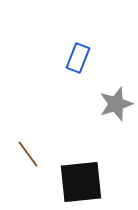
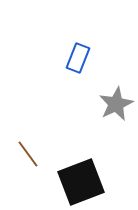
gray star: rotated 8 degrees counterclockwise
black square: rotated 15 degrees counterclockwise
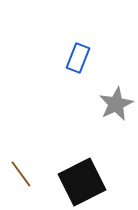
brown line: moved 7 px left, 20 px down
black square: moved 1 px right; rotated 6 degrees counterclockwise
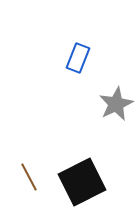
brown line: moved 8 px right, 3 px down; rotated 8 degrees clockwise
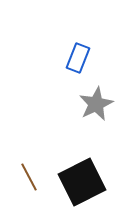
gray star: moved 20 px left
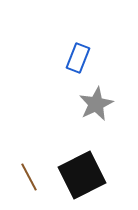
black square: moved 7 px up
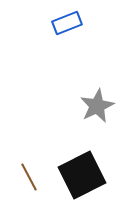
blue rectangle: moved 11 px left, 35 px up; rotated 48 degrees clockwise
gray star: moved 1 px right, 2 px down
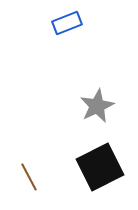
black square: moved 18 px right, 8 px up
